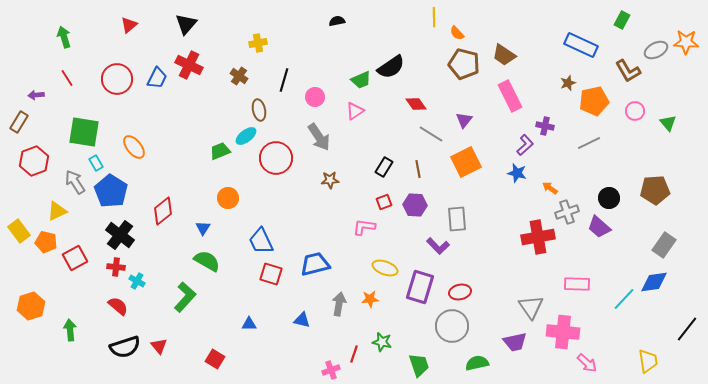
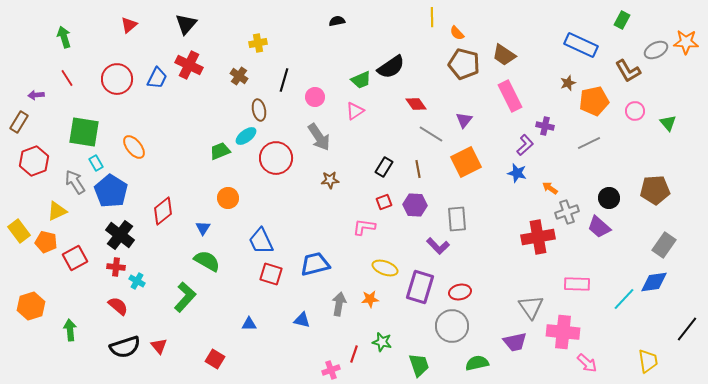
yellow line at (434, 17): moved 2 px left
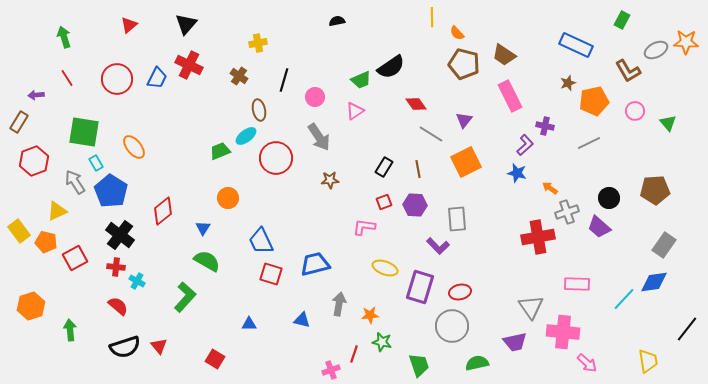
blue rectangle at (581, 45): moved 5 px left
orange star at (370, 299): moved 16 px down
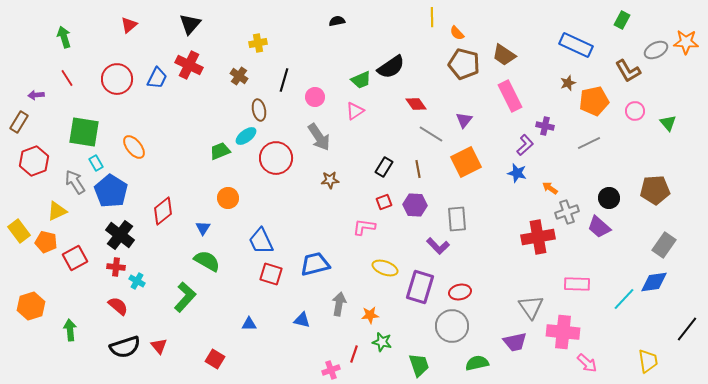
black triangle at (186, 24): moved 4 px right
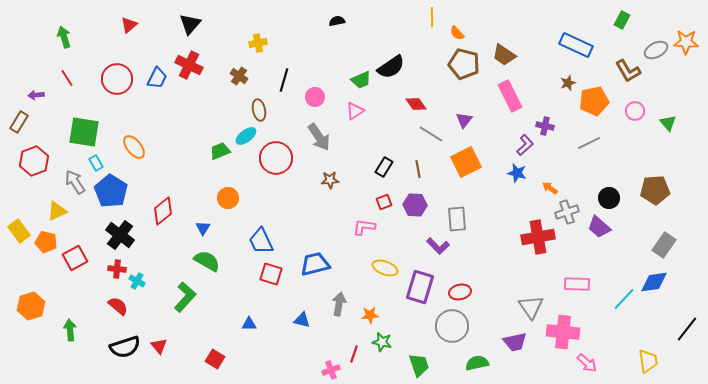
red cross at (116, 267): moved 1 px right, 2 px down
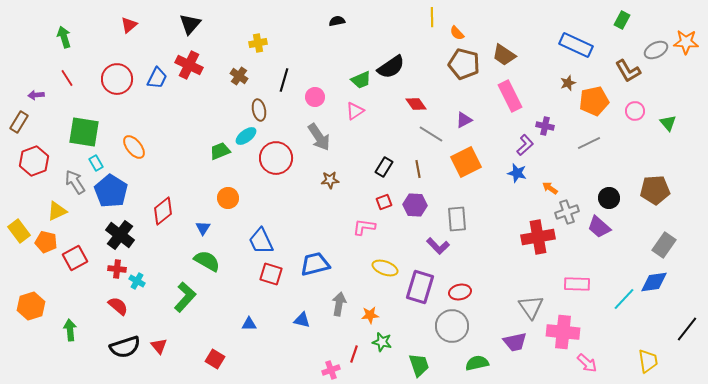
purple triangle at (464, 120): rotated 24 degrees clockwise
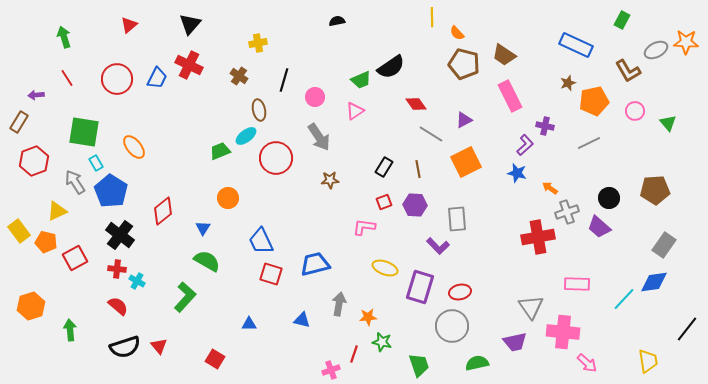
orange star at (370, 315): moved 2 px left, 2 px down
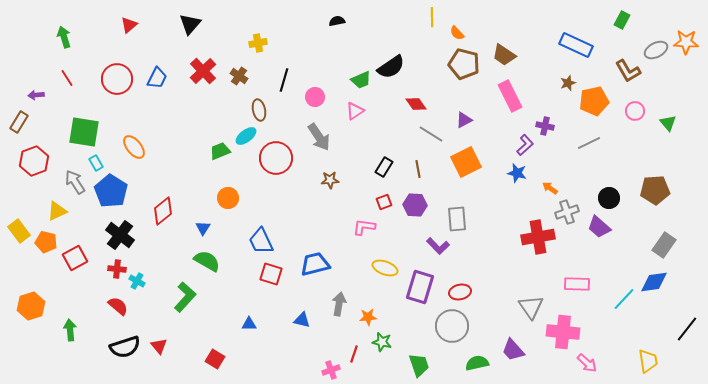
red cross at (189, 65): moved 14 px right, 6 px down; rotated 20 degrees clockwise
purple trapezoid at (515, 342): moved 2 px left, 8 px down; rotated 60 degrees clockwise
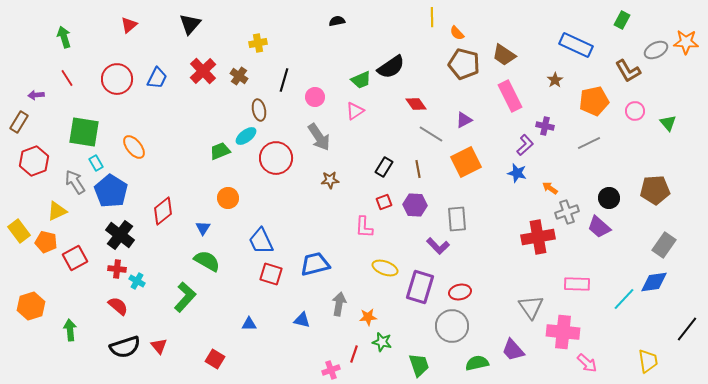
brown star at (568, 83): moved 13 px left, 3 px up; rotated 14 degrees counterclockwise
pink L-shape at (364, 227): rotated 95 degrees counterclockwise
